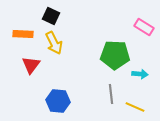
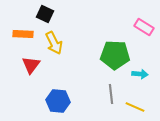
black square: moved 6 px left, 2 px up
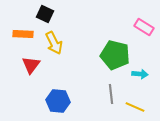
green pentagon: rotated 12 degrees clockwise
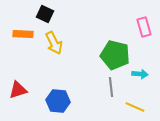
pink rectangle: rotated 42 degrees clockwise
red triangle: moved 13 px left, 25 px down; rotated 36 degrees clockwise
gray line: moved 7 px up
